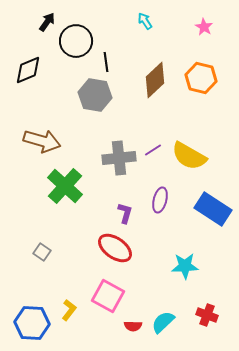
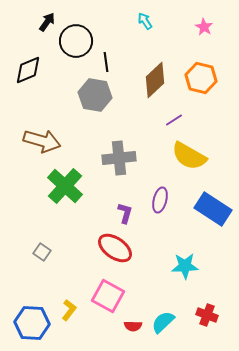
purple line: moved 21 px right, 30 px up
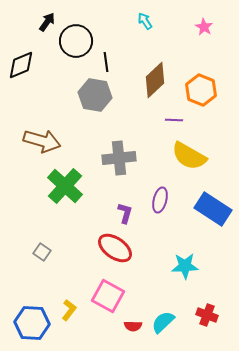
black diamond: moved 7 px left, 5 px up
orange hexagon: moved 12 px down; rotated 8 degrees clockwise
purple line: rotated 36 degrees clockwise
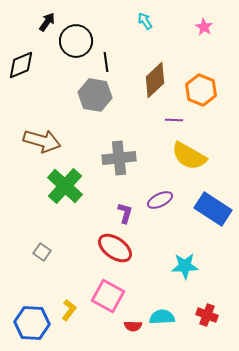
purple ellipse: rotated 50 degrees clockwise
cyan semicircle: moved 1 px left, 5 px up; rotated 40 degrees clockwise
